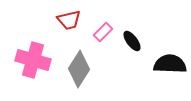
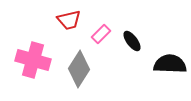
pink rectangle: moved 2 px left, 2 px down
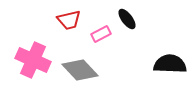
pink rectangle: rotated 18 degrees clockwise
black ellipse: moved 5 px left, 22 px up
pink cross: rotated 8 degrees clockwise
gray diamond: moved 1 px right, 1 px down; rotated 75 degrees counterclockwise
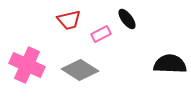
pink cross: moved 6 px left, 5 px down
gray diamond: rotated 15 degrees counterclockwise
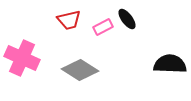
pink rectangle: moved 2 px right, 7 px up
pink cross: moved 5 px left, 7 px up
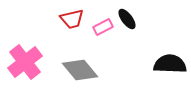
red trapezoid: moved 3 px right, 1 px up
pink cross: moved 3 px right, 4 px down; rotated 28 degrees clockwise
gray diamond: rotated 18 degrees clockwise
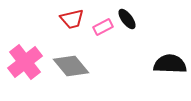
gray diamond: moved 9 px left, 4 px up
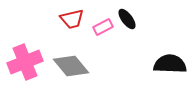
pink cross: rotated 16 degrees clockwise
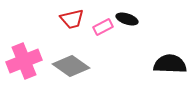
black ellipse: rotated 35 degrees counterclockwise
pink cross: moved 1 px left, 1 px up
gray diamond: rotated 15 degrees counterclockwise
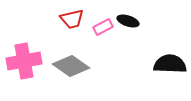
black ellipse: moved 1 px right, 2 px down
pink cross: rotated 12 degrees clockwise
